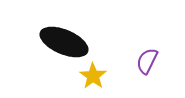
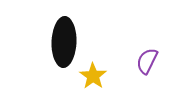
black ellipse: rotated 69 degrees clockwise
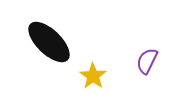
black ellipse: moved 15 px left; rotated 48 degrees counterclockwise
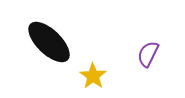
purple semicircle: moved 1 px right, 7 px up
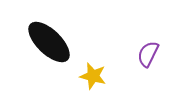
yellow star: rotated 20 degrees counterclockwise
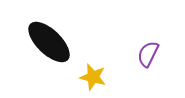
yellow star: moved 1 px down
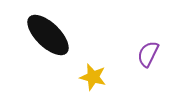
black ellipse: moved 1 px left, 7 px up
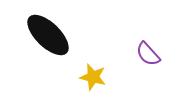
purple semicircle: rotated 68 degrees counterclockwise
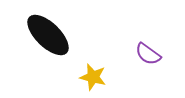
purple semicircle: rotated 12 degrees counterclockwise
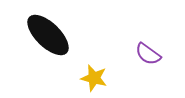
yellow star: moved 1 px right, 1 px down
